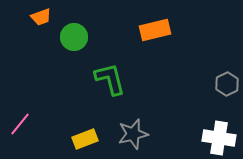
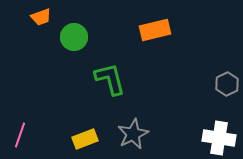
pink line: moved 11 px down; rotated 20 degrees counterclockwise
gray star: rotated 12 degrees counterclockwise
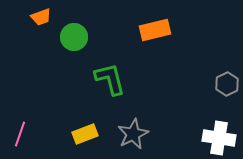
pink line: moved 1 px up
yellow rectangle: moved 5 px up
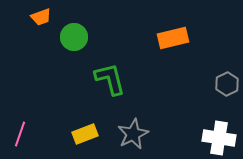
orange rectangle: moved 18 px right, 8 px down
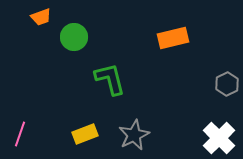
gray star: moved 1 px right, 1 px down
white cross: rotated 36 degrees clockwise
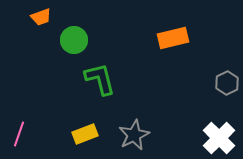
green circle: moved 3 px down
green L-shape: moved 10 px left
gray hexagon: moved 1 px up
pink line: moved 1 px left
